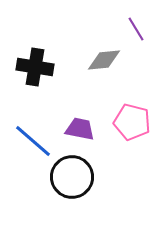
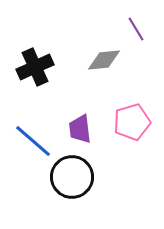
black cross: rotated 33 degrees counterclockwise
pink pentagon: rotated 30 degrees counterclockwise
purple trapezoid: rotated 108 degrees counterclockwise
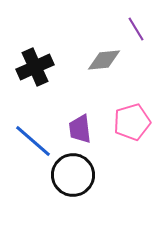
black circle: moved 1 px right, 2 px up
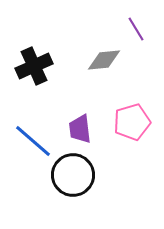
black cross: moved 1 px left, 1 px up
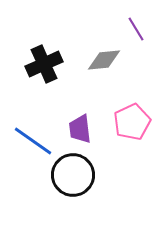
black cross: moved 10 px right, 2 px up
pink pentagon: rotated 9 degrees counterclockwise
blue line: rotated 6 degrees counterclockwise
